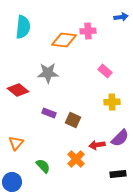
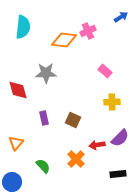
blue arrow: rotated 24 degrees counterclockwise
pink cross: rotated 21 degrees counterclockwise
gray star: moved 2 px left
red diamond: rotated 35 degrees clockwise
purple rectangle: moved 5 px left, 5 px down; rotated 56 degrees clockwise
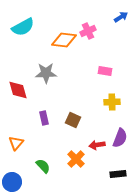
cyan semicircle: rotated 55 degrees clockwise
pink rectangle: rotated 32 degrees counterclockwise
purple semicircle: rotated 24 degrees counterclockwise
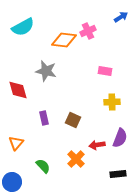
gray star: moved 2 px up; rotated 15 degrees clockwise
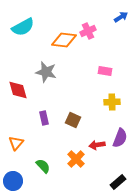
gray star: moved 1 px down
black rectangle: moved 8 px down; rotated 35 degrees counterclockwise
blue circle: moved 1 px right, 1 px up
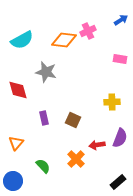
blue arrow: moved 3 px down
cyan semicircle: moved 1 px left, 13 px down
pink rectangle: moved 15 px right, 12 px up
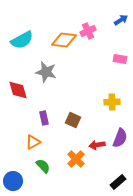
orange triangle: moved 17 px right, 1 px up; rotated 21 degrees clockwise
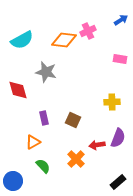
purple semicircle: moved 2 px left
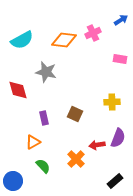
pink cross: moved 5 px right, 2 px down
brown square: moved 2 px right, 6 px up
black rectangle: moved 3 px left, 1 px up
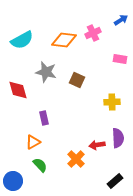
brown square: moved 2 px right, 34 px up
purple semicircle: rotated 24 degrees counterclockwise
green semicircle: moved 3 px left, 1 px up
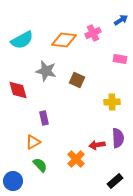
gray star: moved 1 px up
